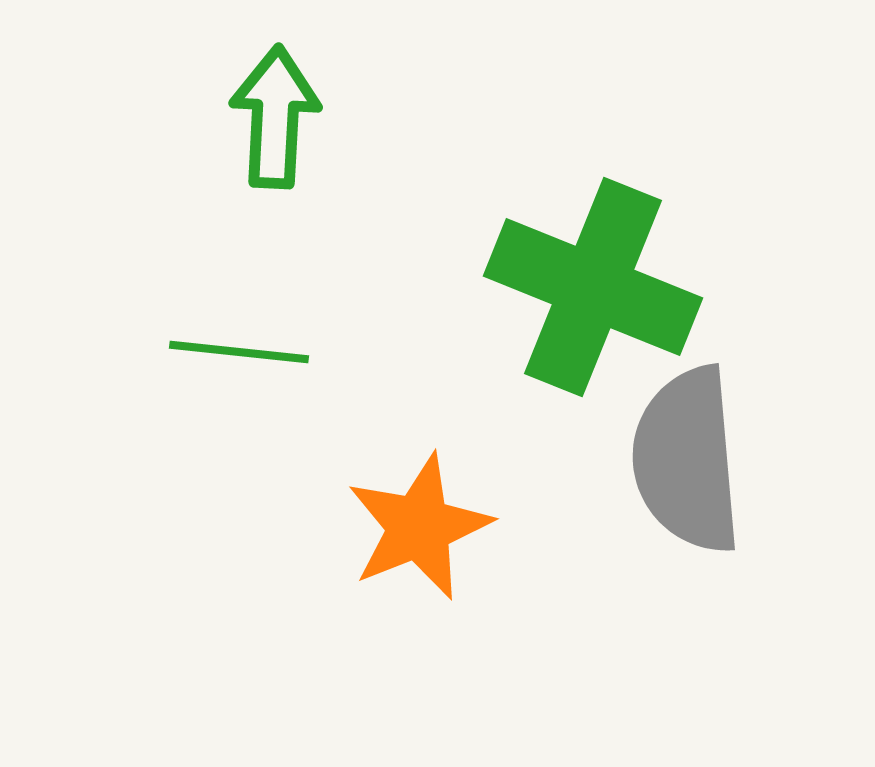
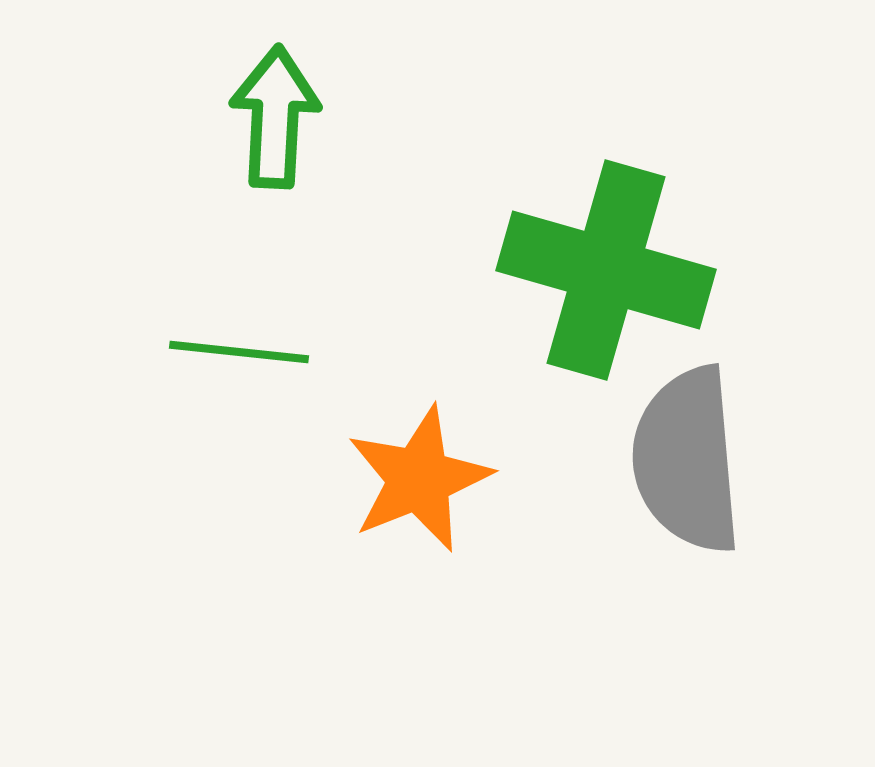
green cross: moved 13 px right, 17 px up; rotated 6 degrees counterclockwise
orange star: moved 48 px up
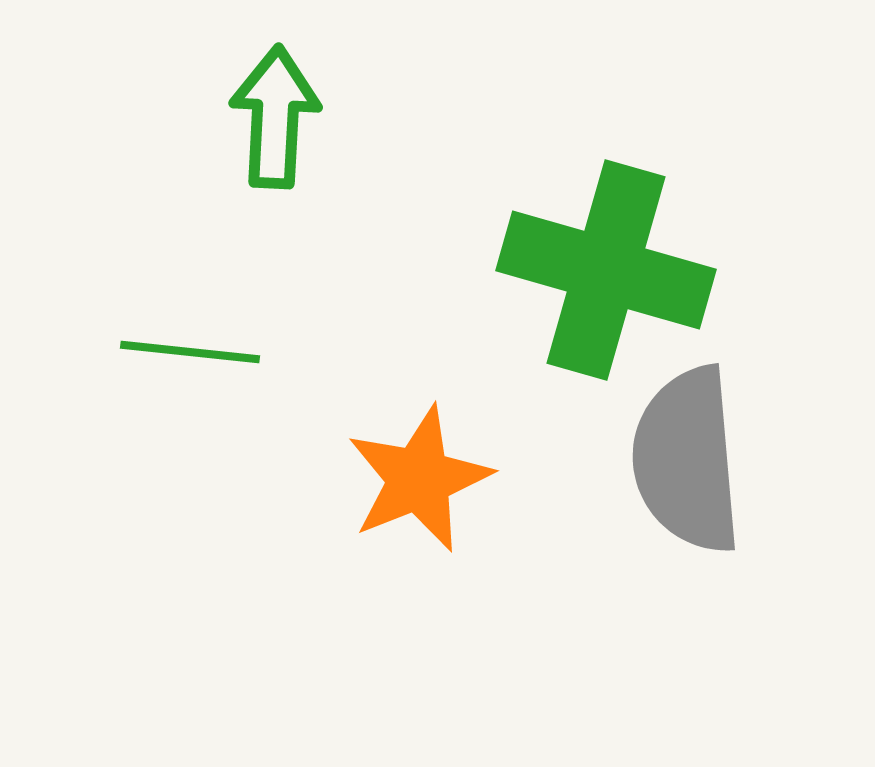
green line: moved 49 px left
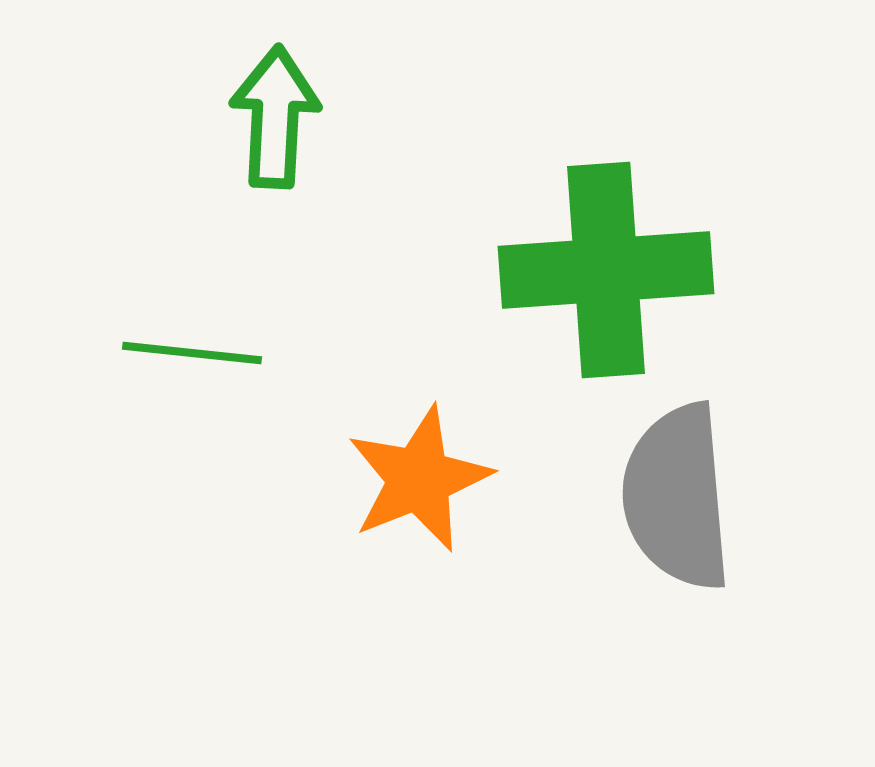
green cross: rotated 20 degrees counterclockwise
green line: moved 2 px right, 1 px down
gray semicircle: moved 10 px left, 37 px down
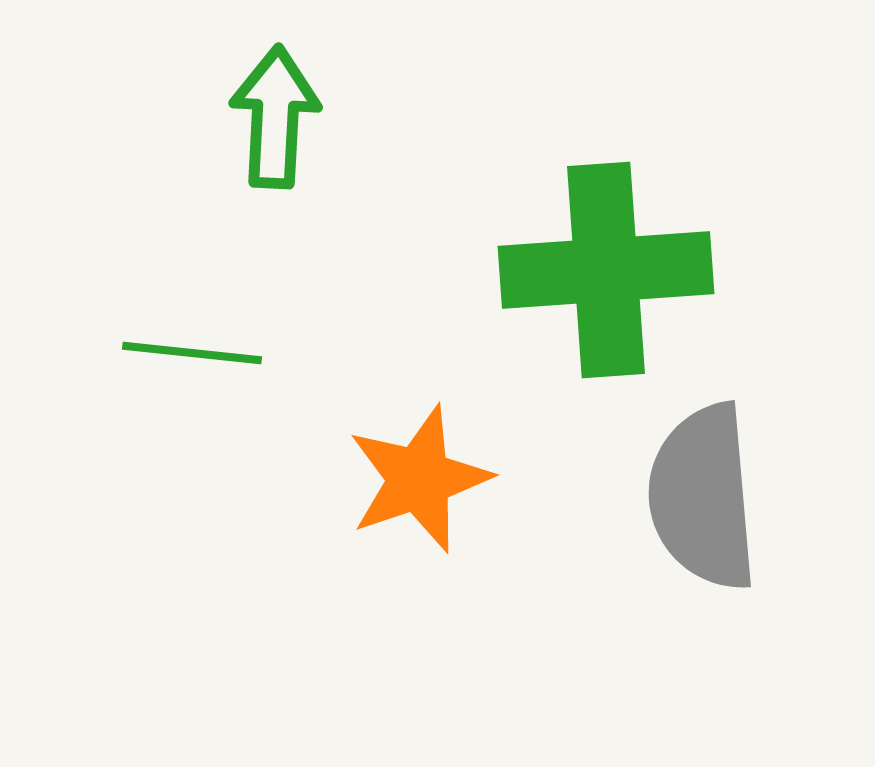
orange star: rotated 3 degrees clockwise
gray semicircle: moved 26 px right
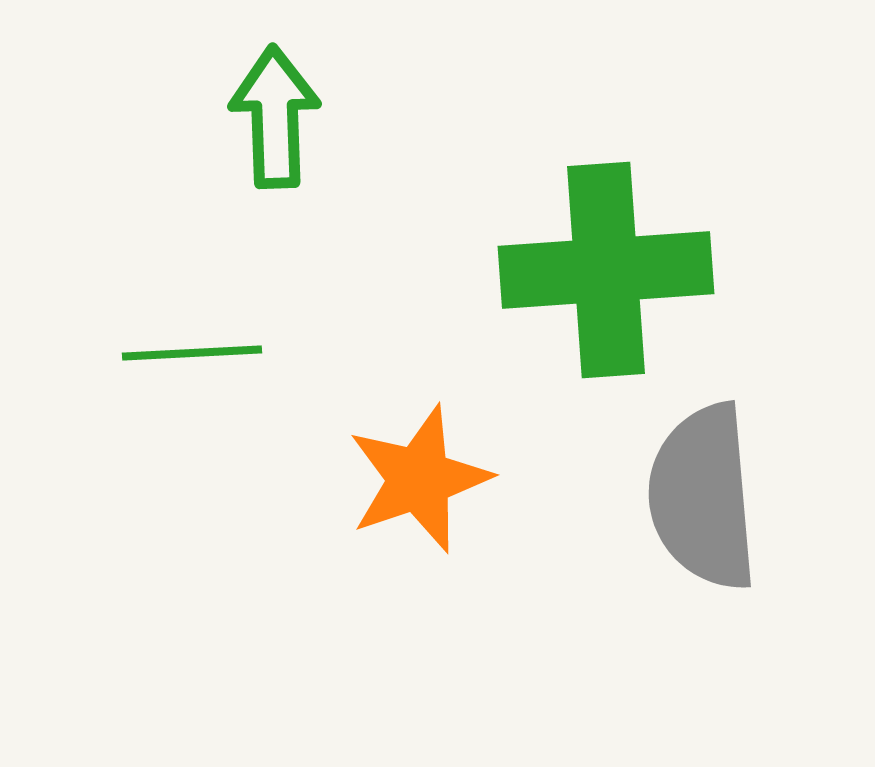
green arrow: rotated 5 degrees counterclockwise
green line: rotated 9 degrees counterclockwise
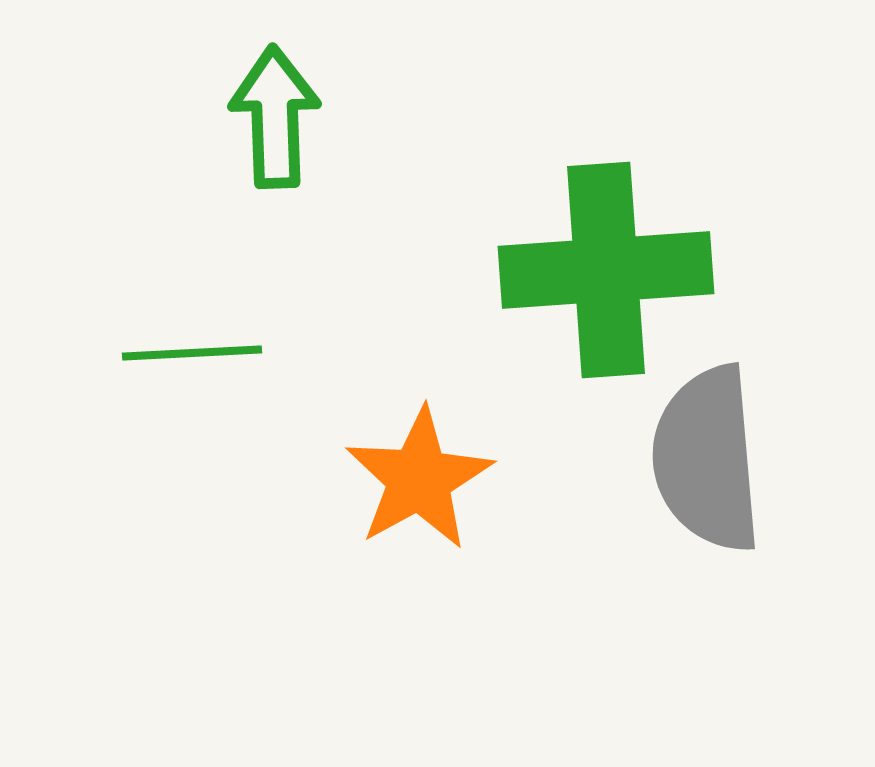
orange star: rotated 10 degrees counterclockwise
gray semicircle: moved 4 px right, 38 px up
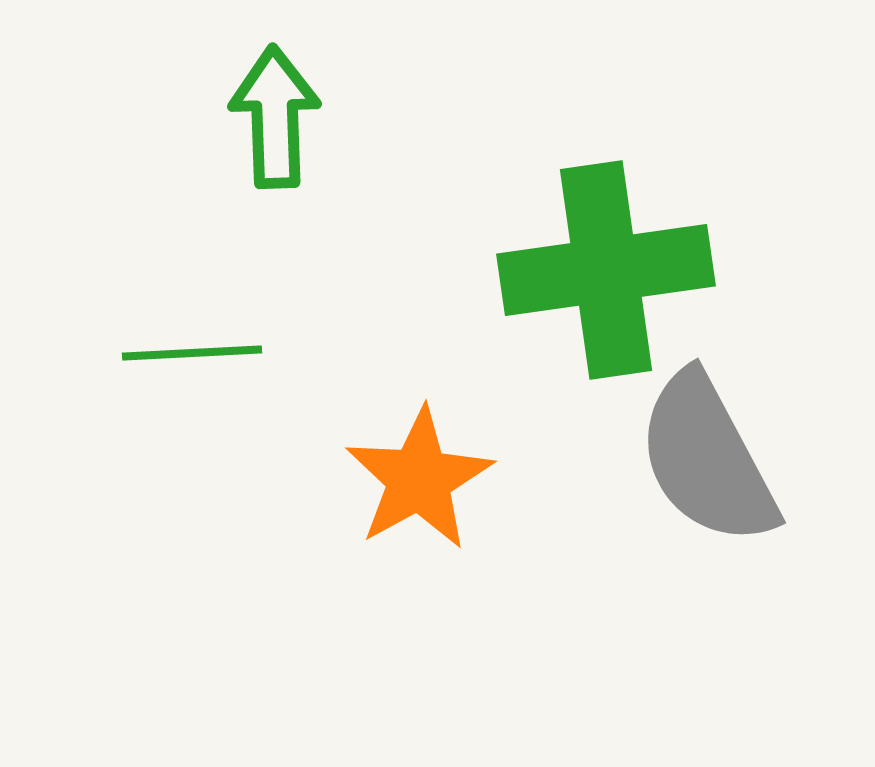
green cross: rotated 4 degrees counterclockwise
gray semicircle: rotated 23 degrees counterclockwise
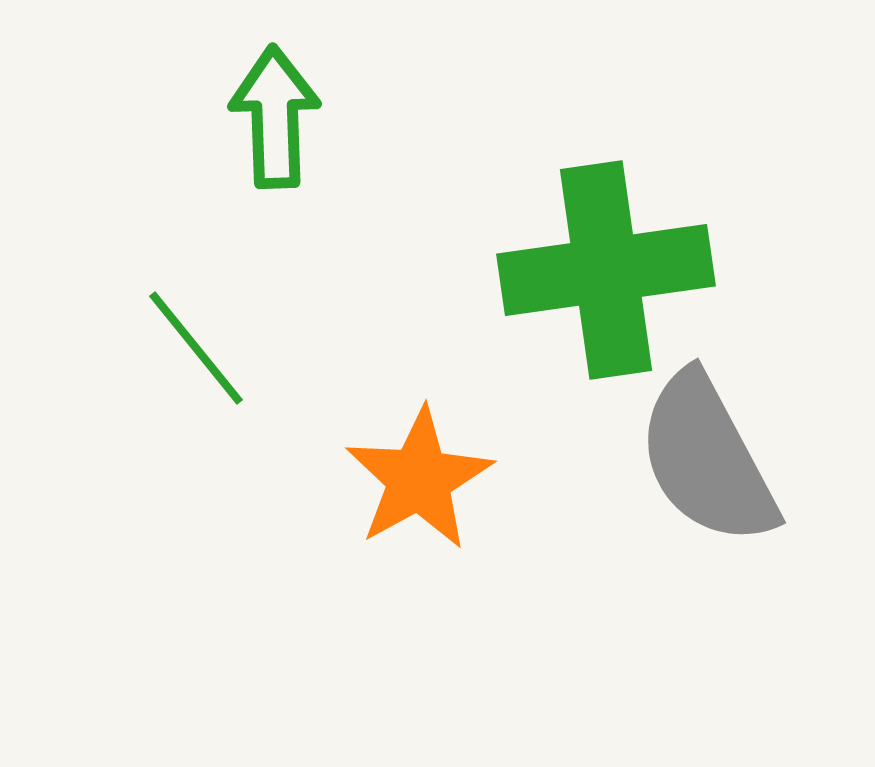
green line: moved 4 px right, 5 px up; rotated 54 degrees clockwise
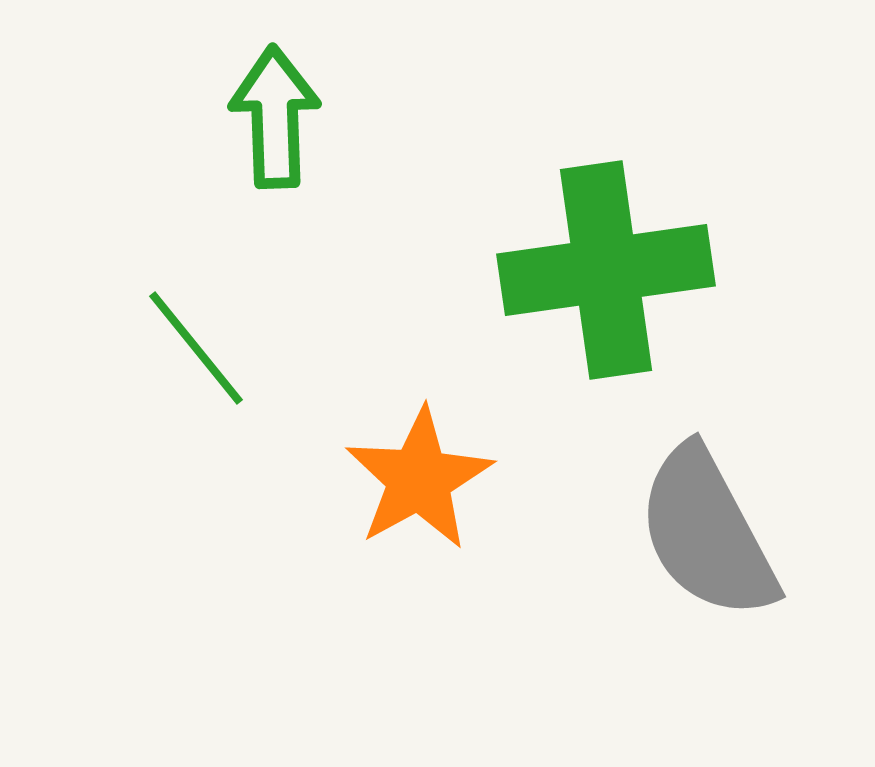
gray semicircle: moved 74 px down
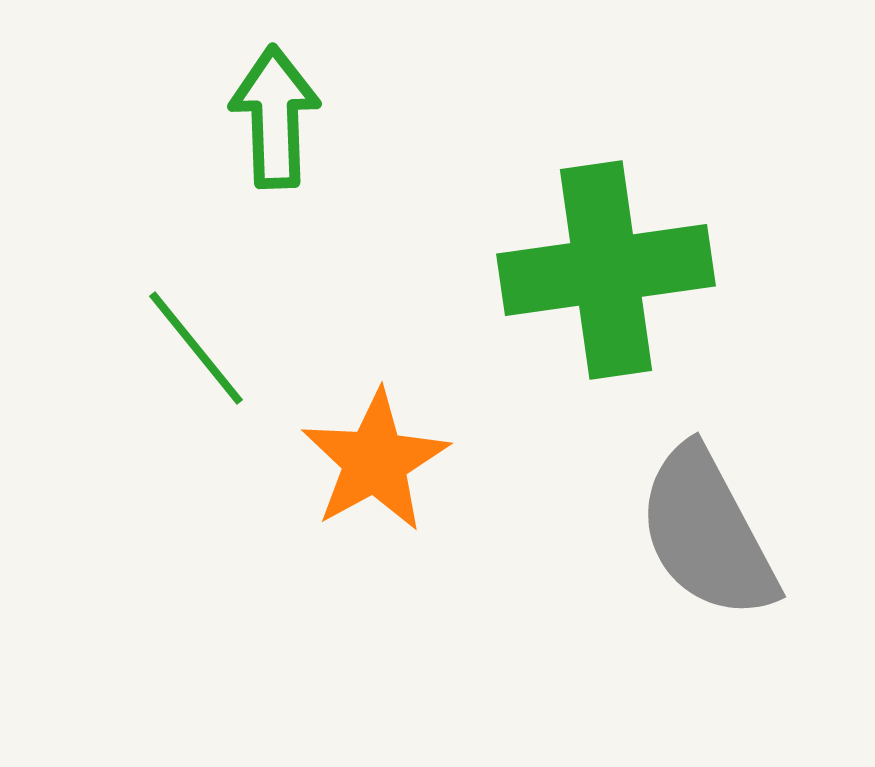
orange star: moved 44 px left, 18 px up
